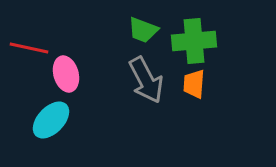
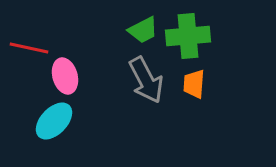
green trapezoid: rotated 48 degrees counterclockwise
green cross: moved 6 px left, 5 px up
pink ellipse: moved 1 px left, 2 px down
cyan ellipse: moved 3 px right, 1 px down
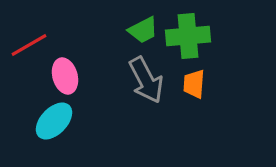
red line: moved 3 px up; rotated 42 degrees counterclockwise
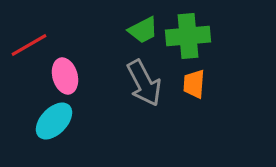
gray arrow: moved 2 px left, 3 px down
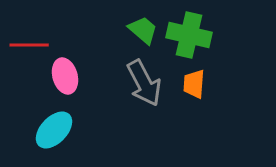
green trapezoid: rotated 112 degrees counterclockwise
green cross: moved 1 px right, 1 px up; rotated 18 degrees clockwise
red line: rotated 30 degrees clockwise
cyan ellipse: moved 9 px down
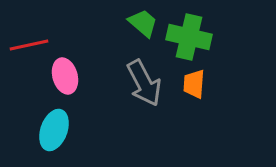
green trapezoid: moved 7 px up
green cross: moved 2 px down
red line: rotated 12 degrees counterclockwise
cyan ellipse: rotated 24 degrees counterclockwise
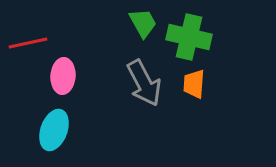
green trapezoid: rotated 20 degrees clockwise
red line: moved 1 px left, 2 px up
pink ellipse: moved 2 px left; rotated 20 degrees clockwise
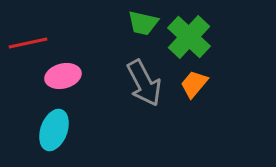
green trapezoid: rotated 132 degrees clockwise
green cross: rotated 30 degrees clockwise
pink ellipse: rotated 72 degrees clockwise
orange trapezoid: rotated 36 degrees clockwise
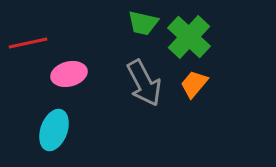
pink ellipse: moved 6 px right, 2 px up
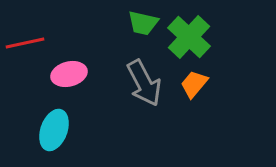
red line: moved 3 px left
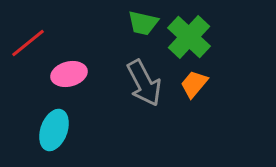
red line: moved 3 px right; rotated 27 degrees counterclockwise
